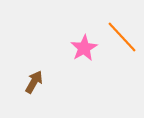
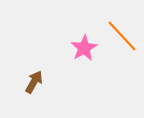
orange line: moved 1 px up
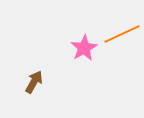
orange line: moved 2 px up; rotated 72 degrees counterclockwise
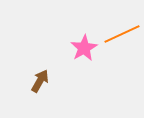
brown arrow: moved 6 px right, 1 px up
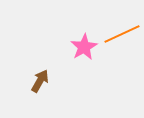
pink star: moved 1 px up
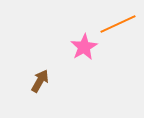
orange line: moved 4 px left, 10 px up
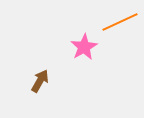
orange line: moved 2 px right, 2 px up
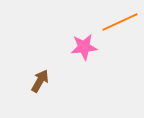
pink star: rotated 24 degrees clockwise
